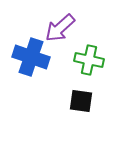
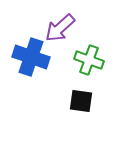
green cross: rotated 8 degrees clockwise
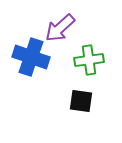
green cross: rotated 28 degrees counterclockwise
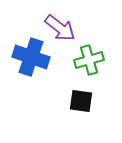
purple arrow: rotated 100 degrees counterclockwise
green cross: rotated 8 degrees counterclockwise
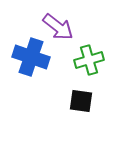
purple arrow: moved 2 px left, 1 px up
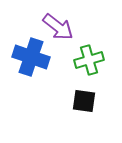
black square: moved 3 px right
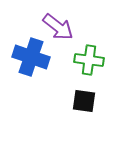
green cross: rotated 24 degrees clockwise
